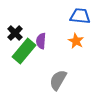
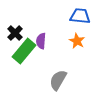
orange star: moved 1 px right
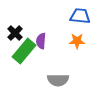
orange star: rotated 28 degrees counterclockwise
gray semicircle: rotated 120 degrees counterclockwise
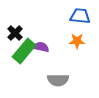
purple semicircle: moved 6 px down; rotated 98 degrees clockwise
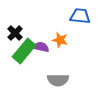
orange star: moved 17 px left, 1 px up; rotated 14 degrees clockwise
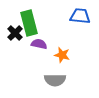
orange star: moved 2 px right, 15 px down
purple semicircle: moved 2 px left, 3 px up
green rectangle: moved 5 px right, 28 px up; rotated 55 degrees counterclockwise
gray semicircle: moved 3 px left
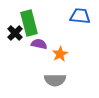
orange star: moved 2 px left, 1 px up; rotated 28 degrees clockwise
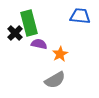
gray semicircle: rotated 30 degrees counterclockwise
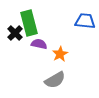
blue trapezoid: moved 5 px right, 5 px down
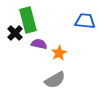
green rectangle: moved 1 px left, 3 px up
orange star: moved 1 px left, 1 px up
